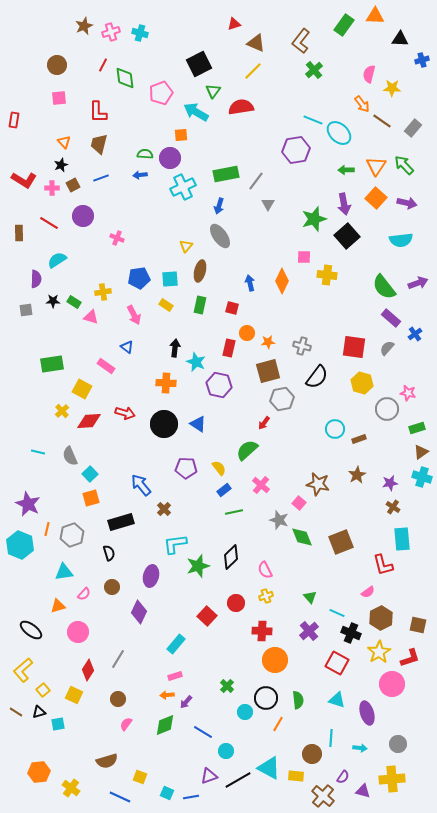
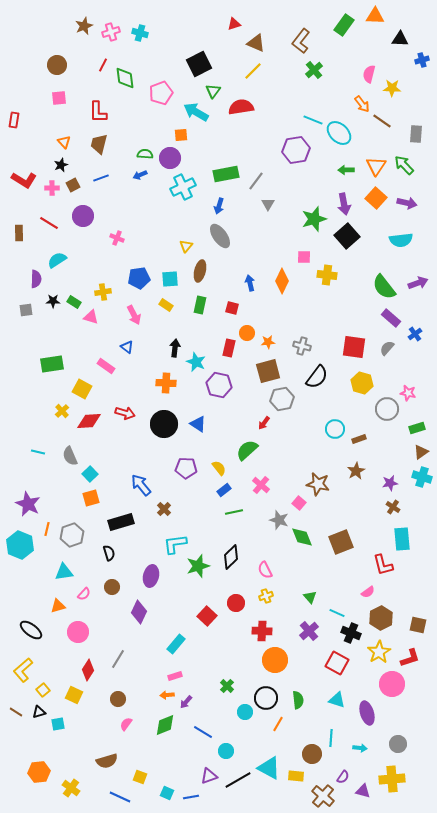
gray rectangle at (413, 128): moved 3 px right, 6 px down; rotated 36 degrees counterclockwise
blue arrow at (140, 175): rotated 16 degrees counterclockwise
brown star at (357, 475): moved 1 px left, 4 px up
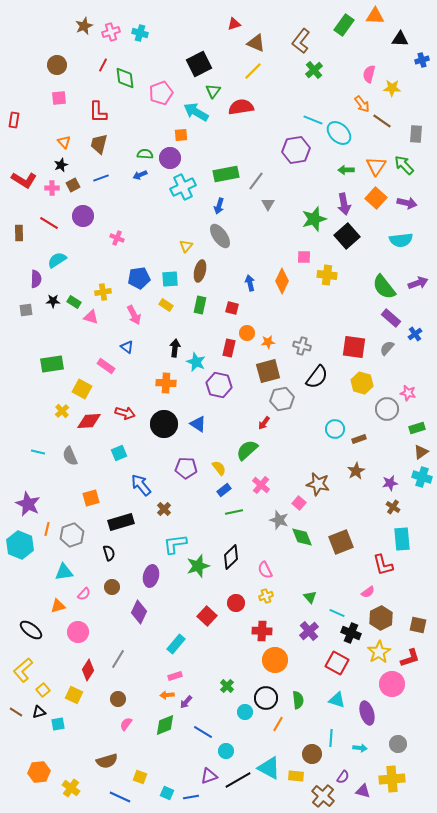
cyan square at (90, 474): moved 29 px right, 21 px up; rotated 21 degrees clockwise
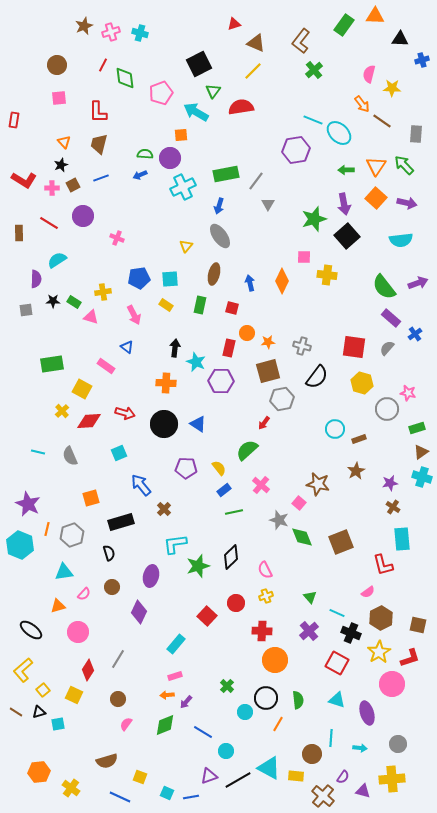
brown ellipse at (200, 271): moved 14 px right, 3 px down
purple hexagon at (219, 385): moved 2 px right, 4 px up; rotated 10 degrees counterclockwise
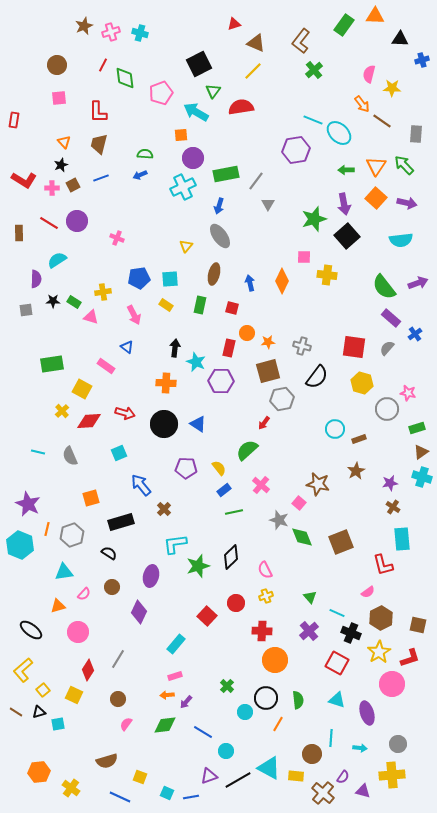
purple circle at (170, 158): moved 23 px right
purple circle at (83, 216): moved 6 px left, 5 px down
black semicircle at (109, 553): rotated 42 degrees counterclockwise
green diamond at (165, 725): rotated 15 degrees clockwise
yellow cross at (392, 779): moved 4 px up
brown cross at (323, 796): moved 3 px up
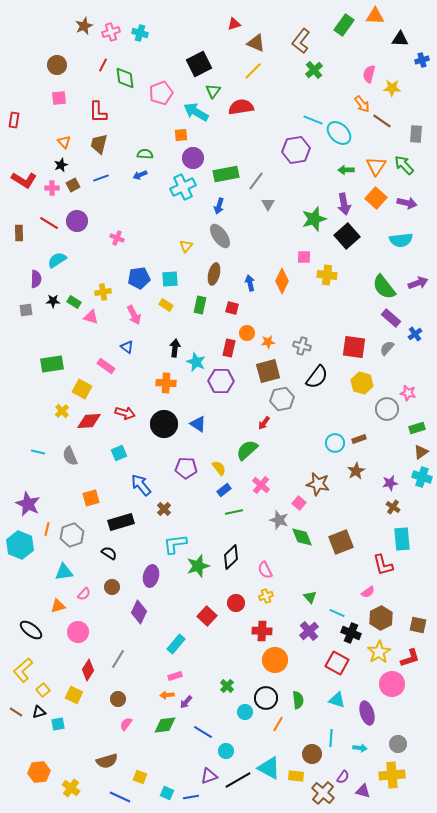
cyan circle at (335, 429): moved 14 px down
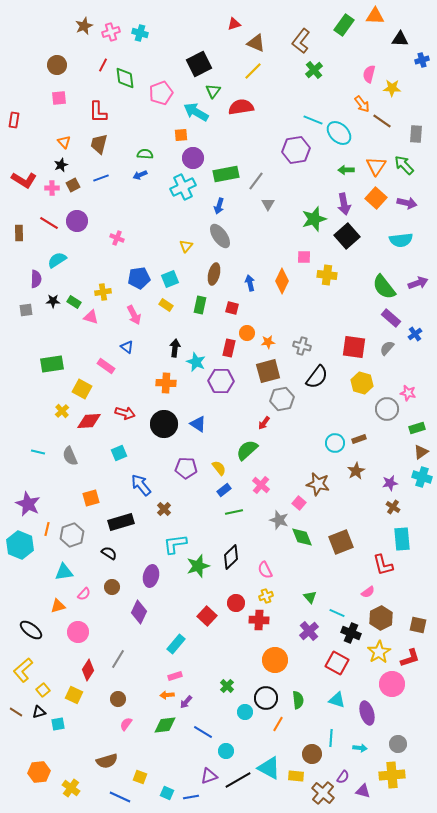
cyan square at (170, 279): rotated 18 degrees counterclockwise
red cross at (262, 631): moved 3 px left, 11 px up
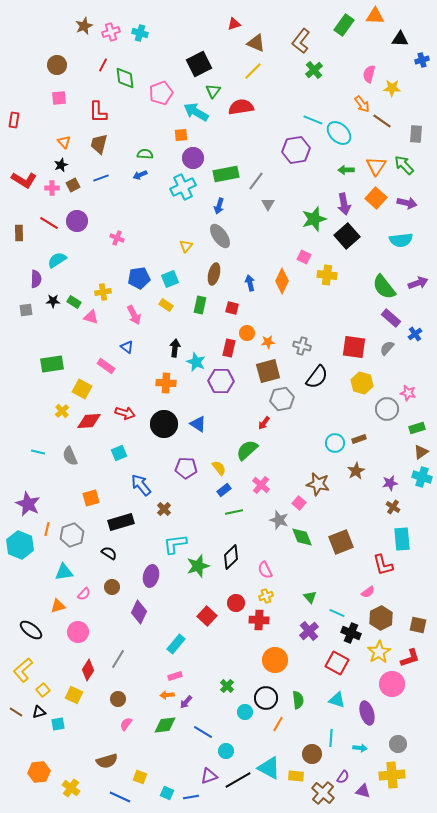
pink square at (304, 257): rotated 24 degrees clockwise
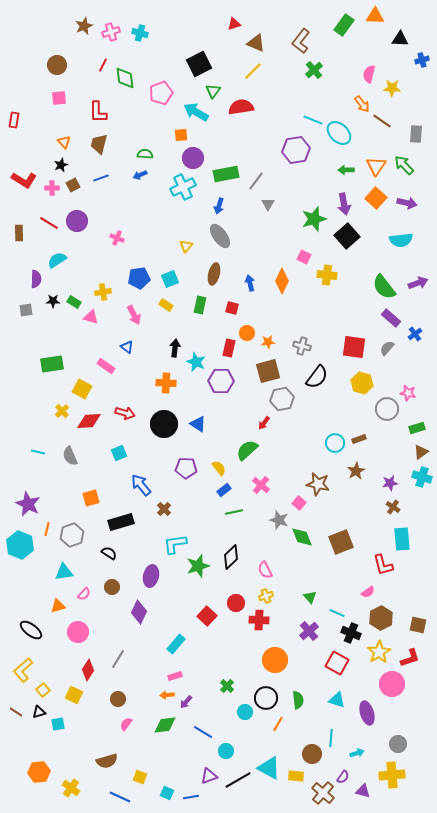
cyan arrow at (360, 748): moved 3 px left, 5 px down; rotated 24 degrees counterclockwise
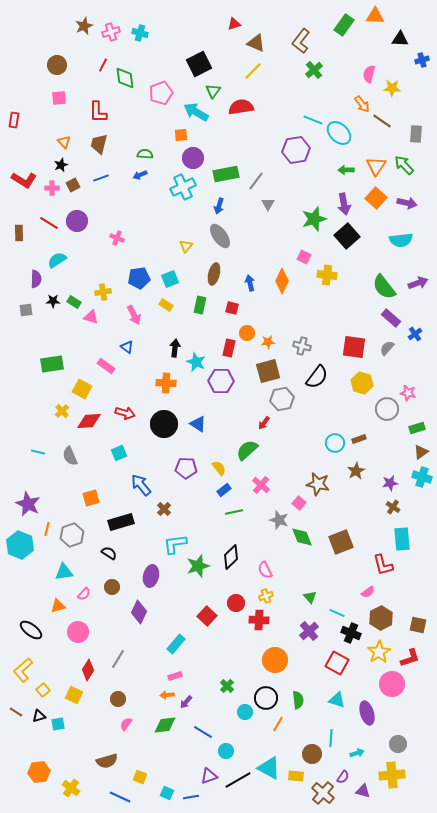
black triangle at (39, 712): moved 4 px down
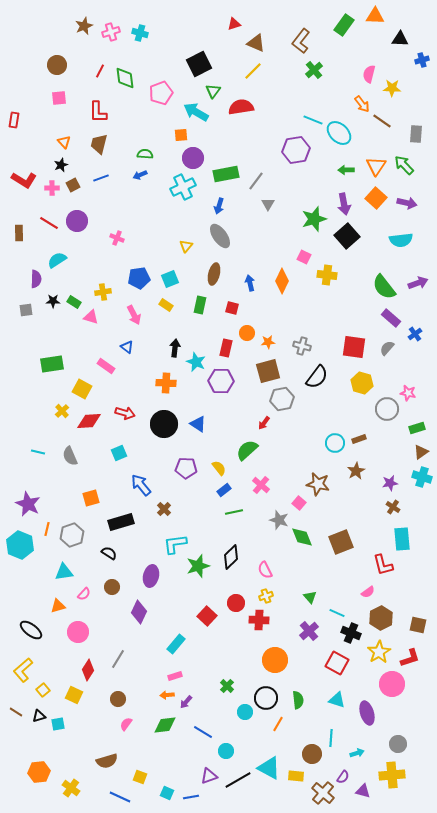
red line at (103, 65): moved 3 px left, 6 px down
red rectangle at (229, 348): moved 3 px left
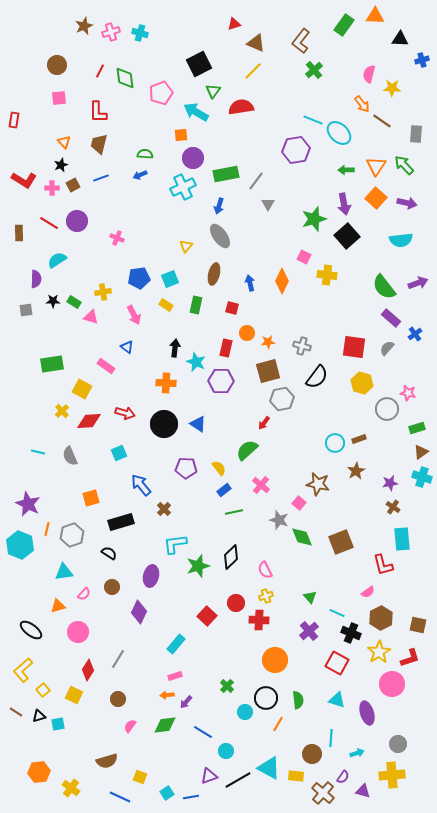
green rectangle at (200, 305): moved 4 px left
pink semicircle at (126, 724): moved 4 px right, 2 px down
cyan square at (167, 793): rotated 32 degrees clockwise
